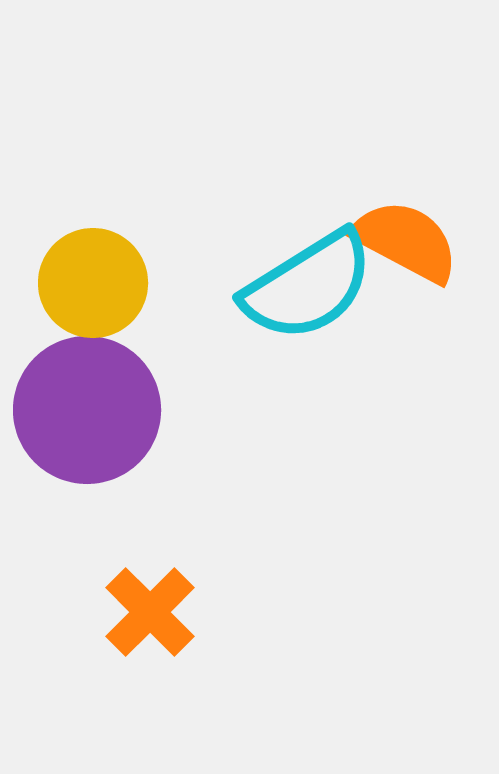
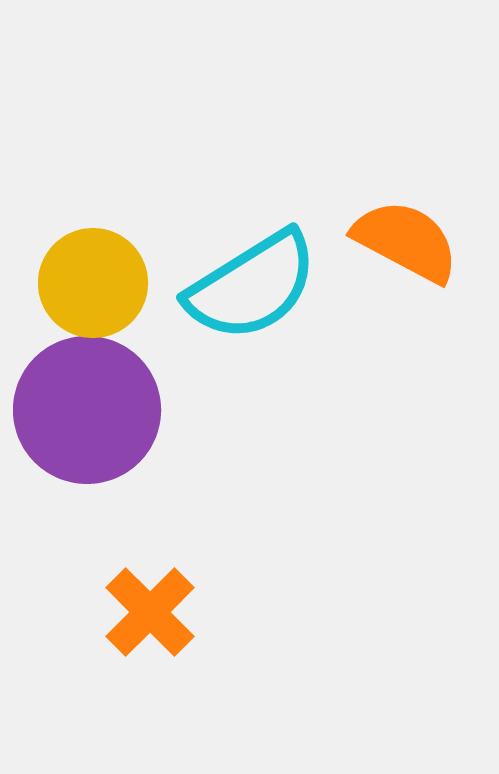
cyan semicircle: moved 56 px left
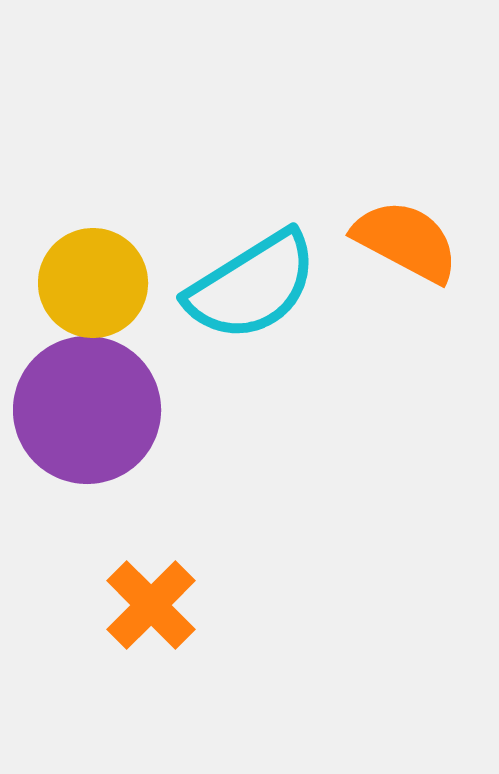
orange cross: moved 1 px right, 7 px up
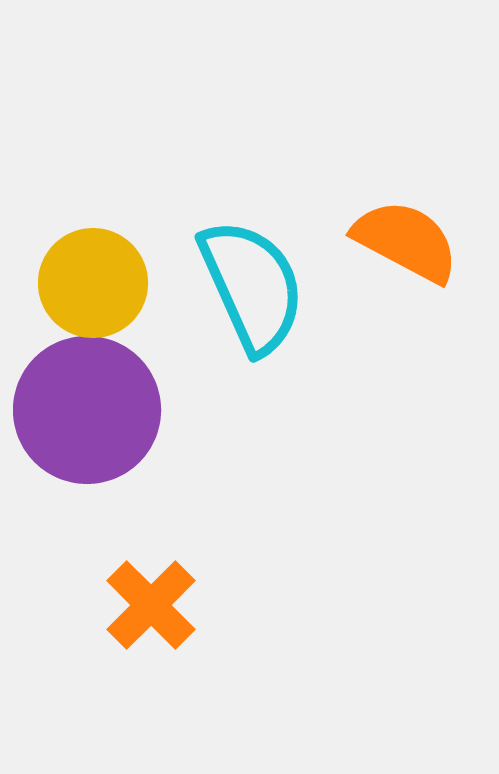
cyan semicircle: rotated 82 degrees counterclockwise
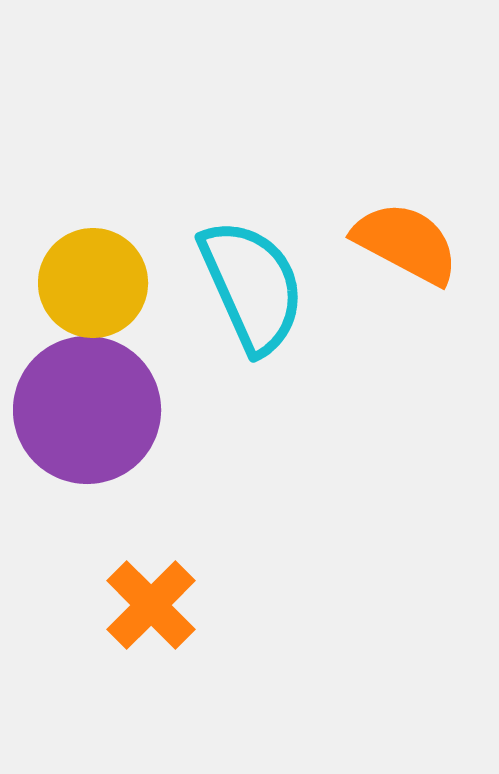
orange semicircle: moved 2 px down
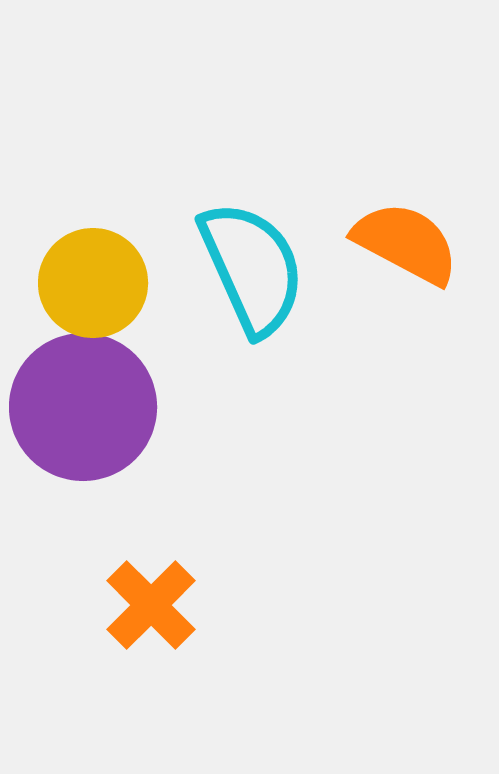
cyan semicircle: moved 18 px up
purple circle: moved 4 px left, 3 px up
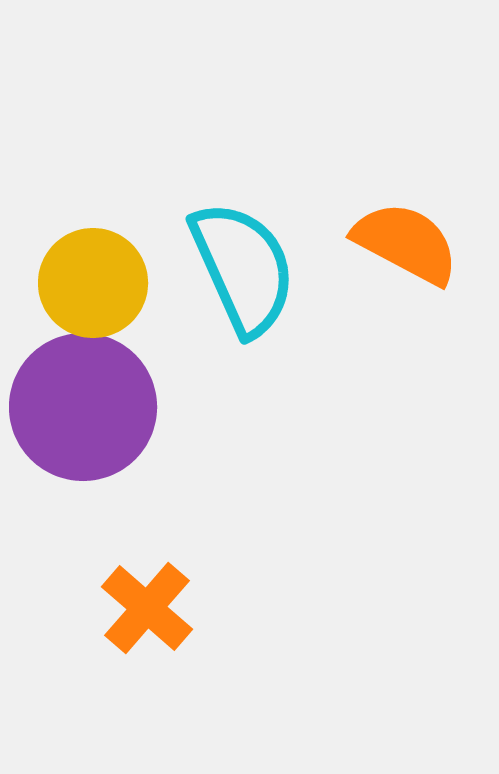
cyan semicircle: moved 9 px left
orange cross: moved 4 px left, 3 px down; rotated 4 degrees counterclockwise
